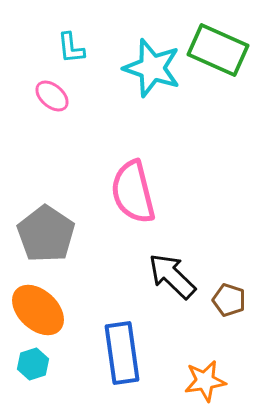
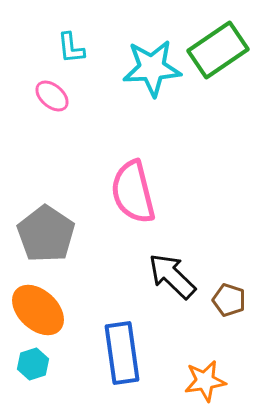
green rectangle: rotated 58 degrees counterclockwise
cyan star: rotated 22 degrees counterclockwise
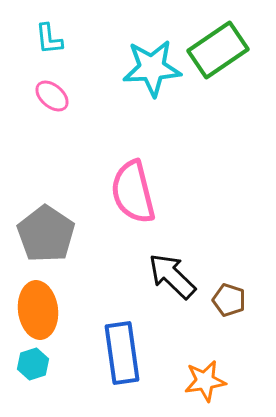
cyan L-shape: moved 22 px left, 9 px up
orange ellipse: rotated 40 degrees clockwise
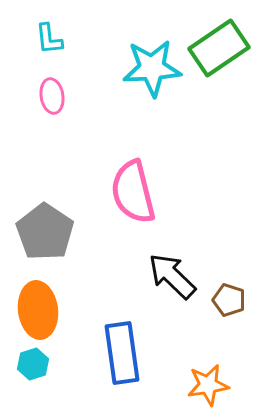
green rectangle: moved 1 px right, 2 px up
pink ellipse: rotated 40 degrees clockwise
gray pentagon: moved 1 px left, 2 px up
orange star: moved 3 px right, 4 px down
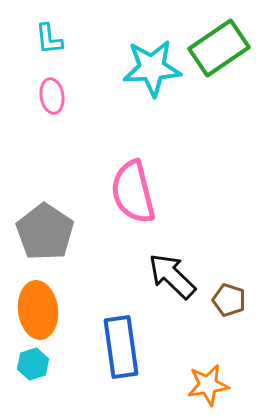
blue rectangle: moved 1 px left, 6 px up
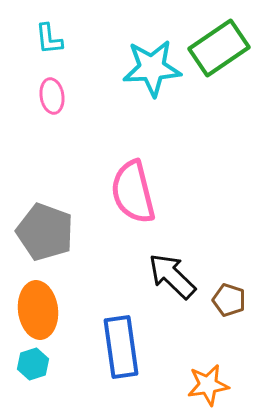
gray pentagon: rotated 14 degrees counterclockwise
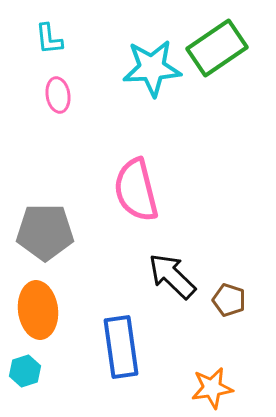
green rectangle: moved 2 px left
pink ellipse: moved 6 px right, 1 px up
pink semicircle: moved 3 px right, 2 px up
gray pentagon: rotated 20 degrees counterclockwise
cyan hexagon: moved 8 px left, 7 px down
orange star: moved 4 px right, 3 px down
